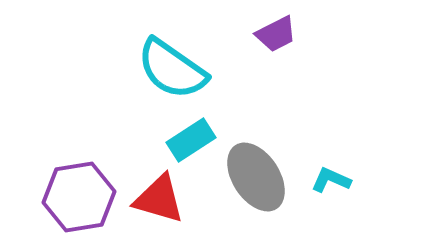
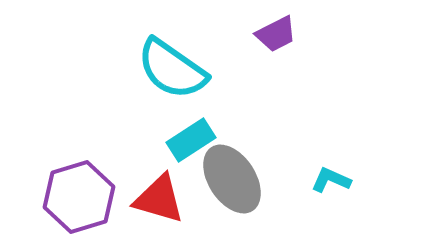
gray ellipse: moved 24 px left, 2 px down
purple hexagon: rotated 8 degrees counterclockwise
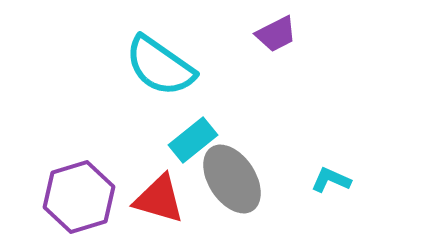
cyan semicircle: moved 12 px left, 3 px up
cyan rectangle: moved 2 px right; rotated 6 degrees counterclockwise
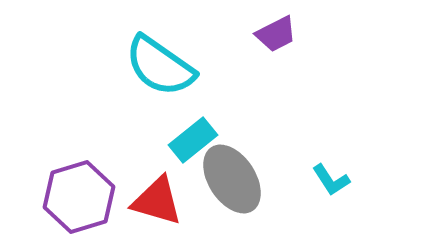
cyan L-shape: rotated 147 degrees counterclockwise
red triangle: moved 2 px left, 2 px down
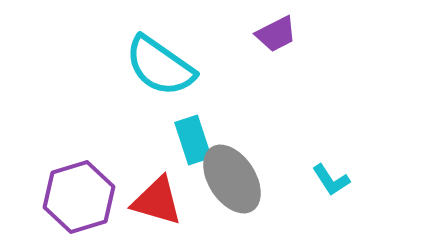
cyan rectangle: rotated 69 degrees counterclockwise
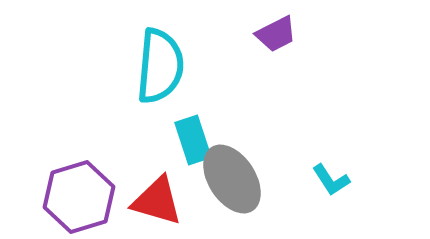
cyan semicircle: rotated 120 degrees counterclockwise
